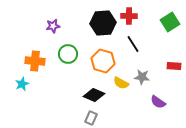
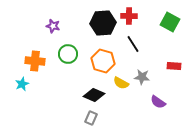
green square: rotated 30 degrees counterclockwise
purple star: rotated 24 degrees clockwise
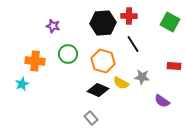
black diamond: moved 4 px right, 5 px up
purple semicircle: moved 4 px right, 1 px up
gray rectangle: rotated 64 degrees counterclockwise
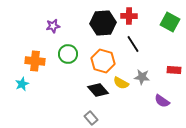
purple star: rotated 24 degrees counterclockwise
red rectangle: moved 4 px down
black diamond: rotated 25 degrees clockwise
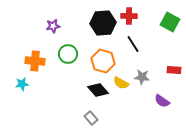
cyan star: rotated 16 degrees clockwise
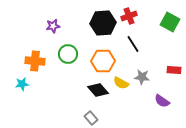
red cross: rotated 21 degrees counterclockwise
orange hexagon: rotated 15 degrees counterclockwise
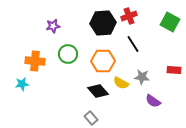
black diamond: moved 1 px down
purple semicircle: moved 9 px left
